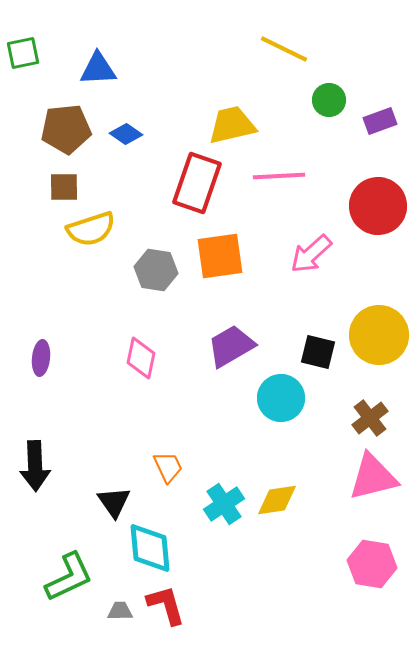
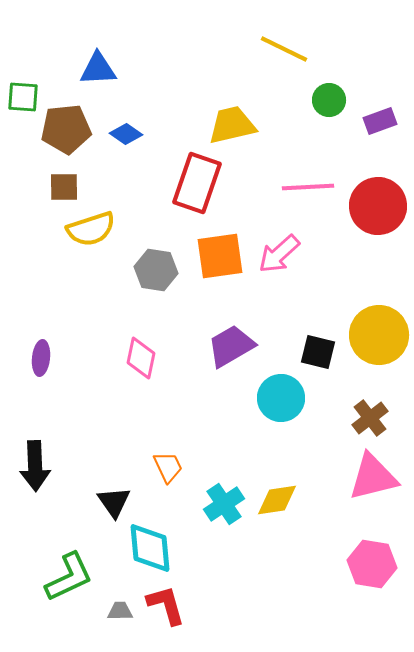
green square: moved 44 px down; rotated 16 degrees clockwise
pink line: moved 29 px right, 11 px down
pink arrow: moved 32 px left
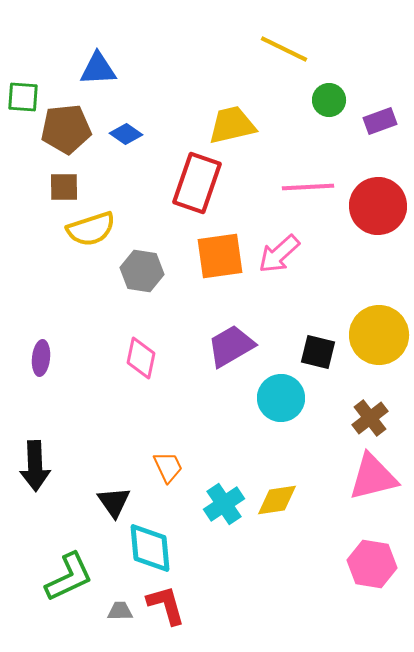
gray hexagon: moved 14 px left, 1 px down
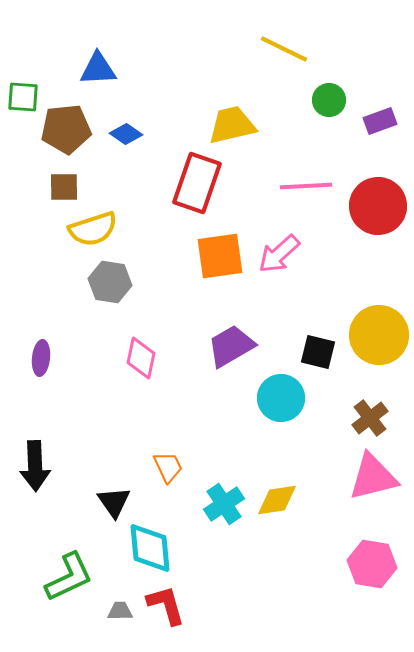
pink line: moved 2 px left, 1 px up
yellow semicircle: moved 2 px right
gray hexagon: moved 32 px left, 11 px down
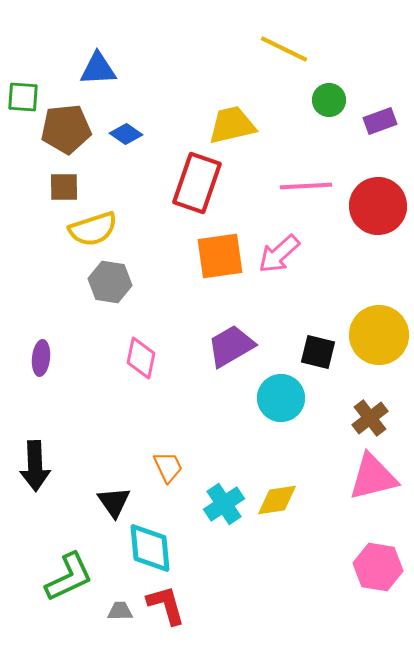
pink hexagon: moved 6 px right, 3 px down
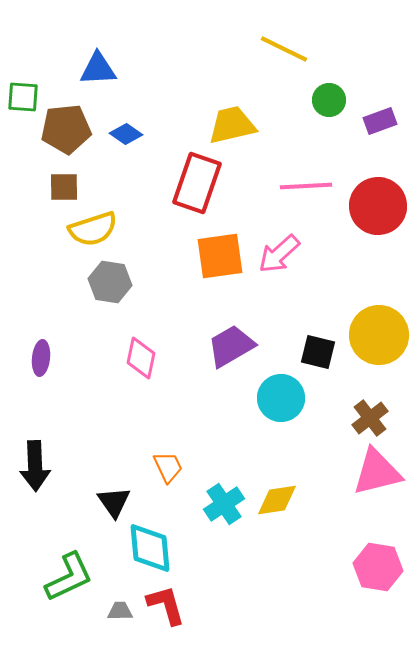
pink triangle: moved 4 px right, 5 px up
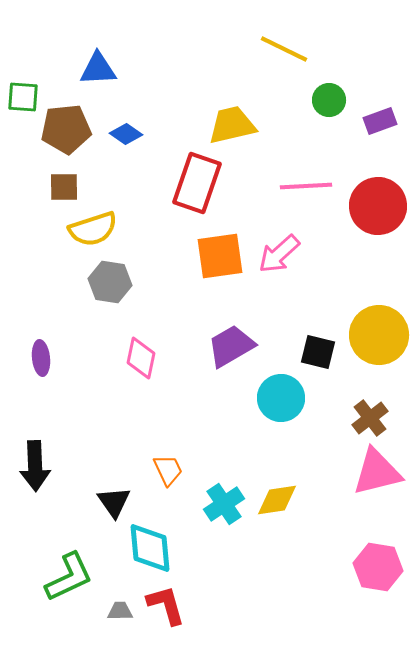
purple ellipse: rotated 12 degrees counterclockwise
orange trapezoid: moved 3 px down
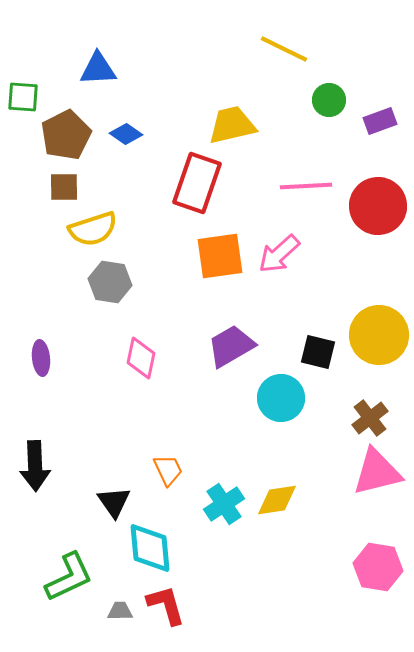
brown pentagon: moved 6 px down; rotated 21 degrees counterclockwise
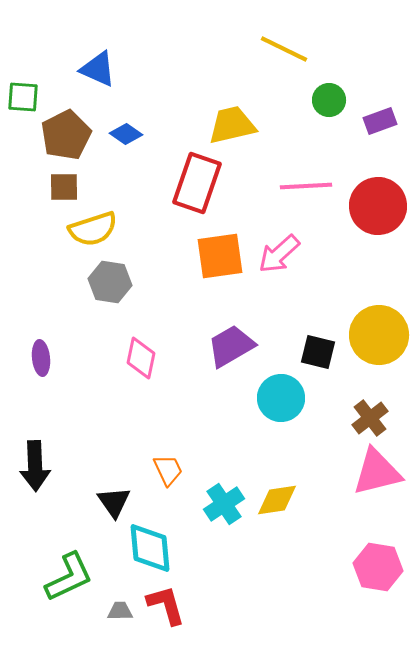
blue triangle: rotated 27 degrees clockwise
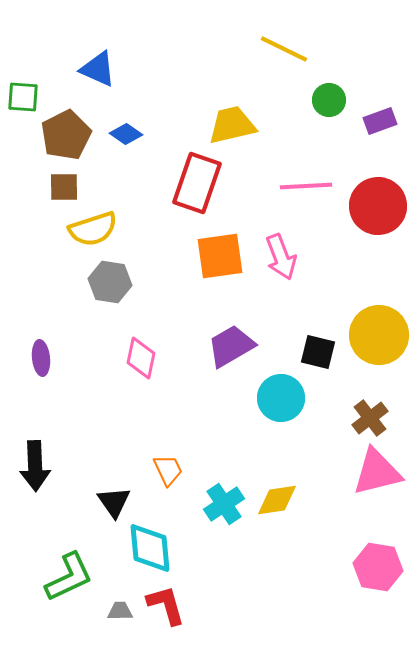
pink arrow: moved 2 px right, 3 px down; rotated 69 degrees counterclockwise
